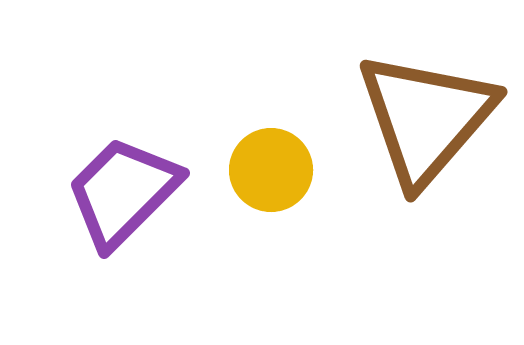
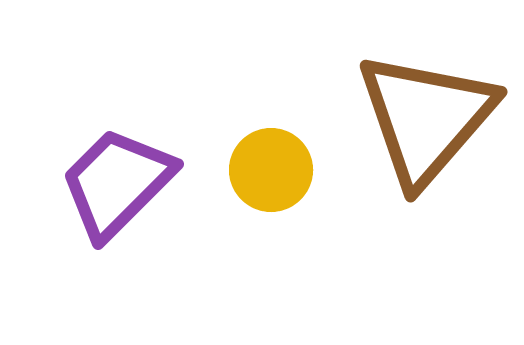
purple trapezoid: moved 6 px left, 9 px up
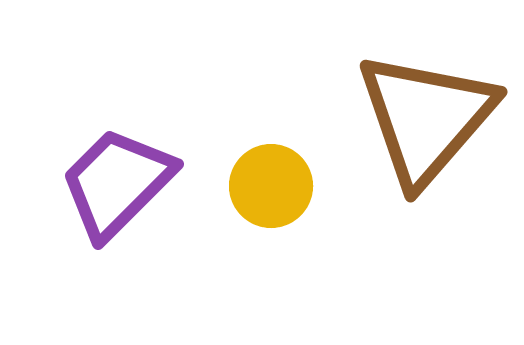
yellow circle: moved 16 px down
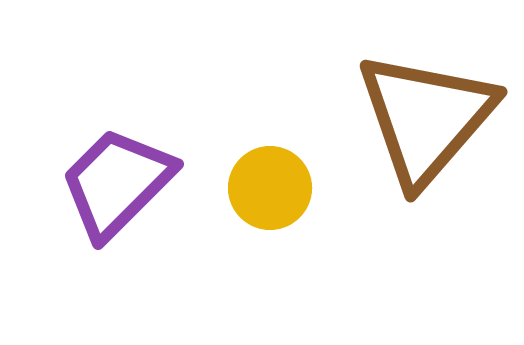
yellow circle: moved 1 px left, 2 px down
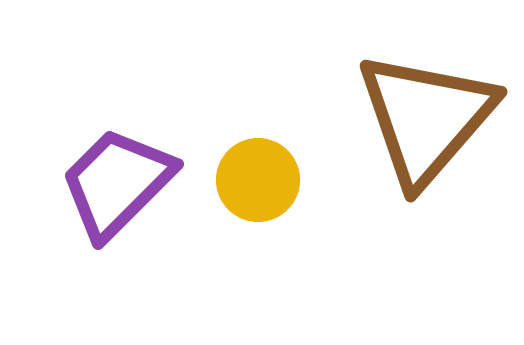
yellow circle: moved 12 px left, 8 px up
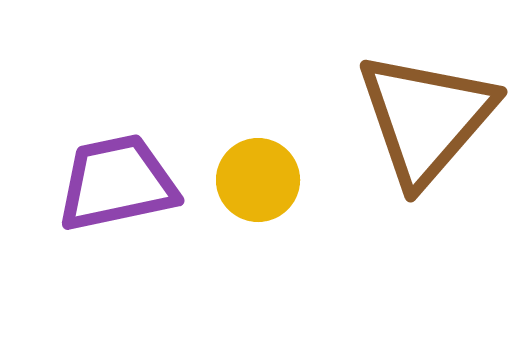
purple trapezoid: rotated 33 degrees clockwise
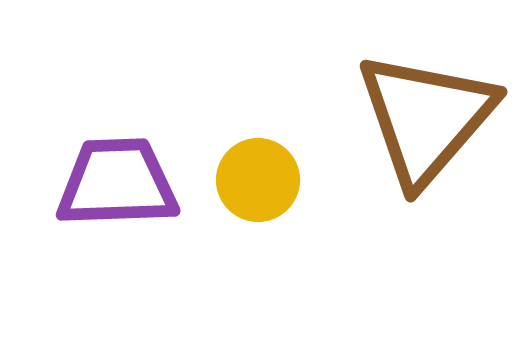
purple trapezoid: rotated 10 degrees clockwise
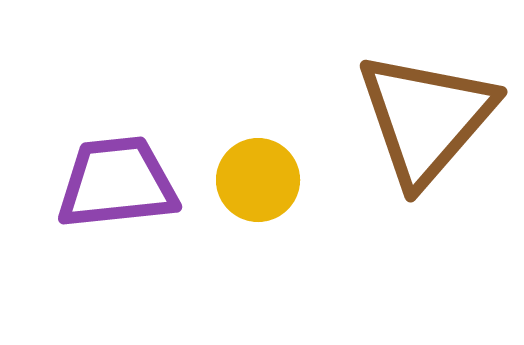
purple trapezoid: rotated 4 degrees counterclockwise
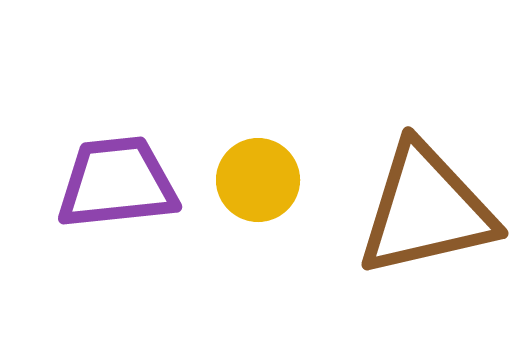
brown triangle: moved 92 px down; rotated 36 degrees clockwise
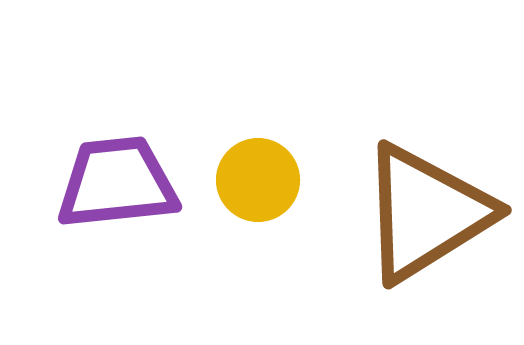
brown triangle: moved 3 px down; rotated 19 degrees counterclockwise
